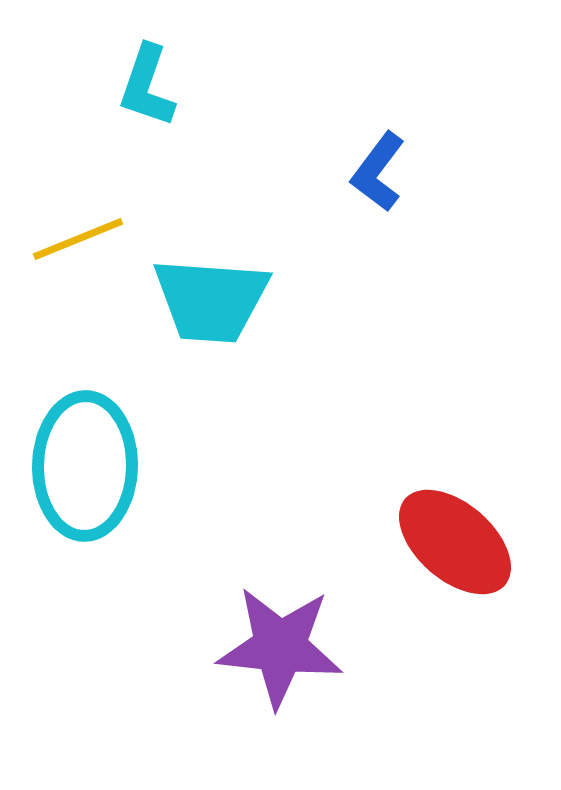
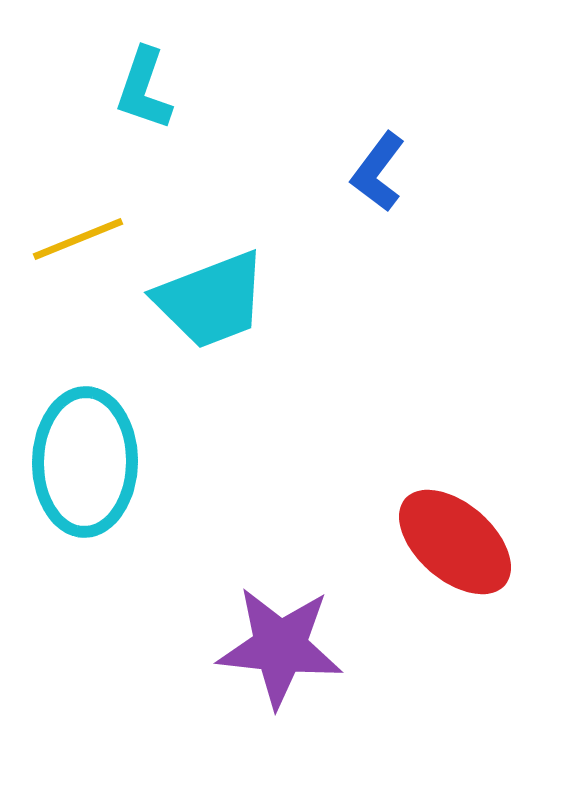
cyan L-shape: moved 3 px left, 3 px down
cyan trapezoid: rotated 25 degrees counterclockwise
cyan ellipse: moved 4 px up
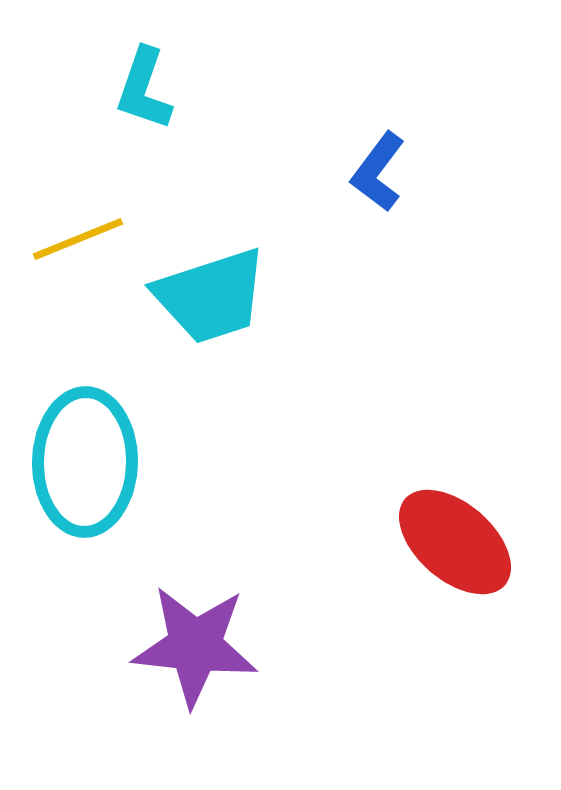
cyan trapezoid: moved 4 px up; rotated 3 degrees clockwise
purple star: moved 85 px left, 1 px up
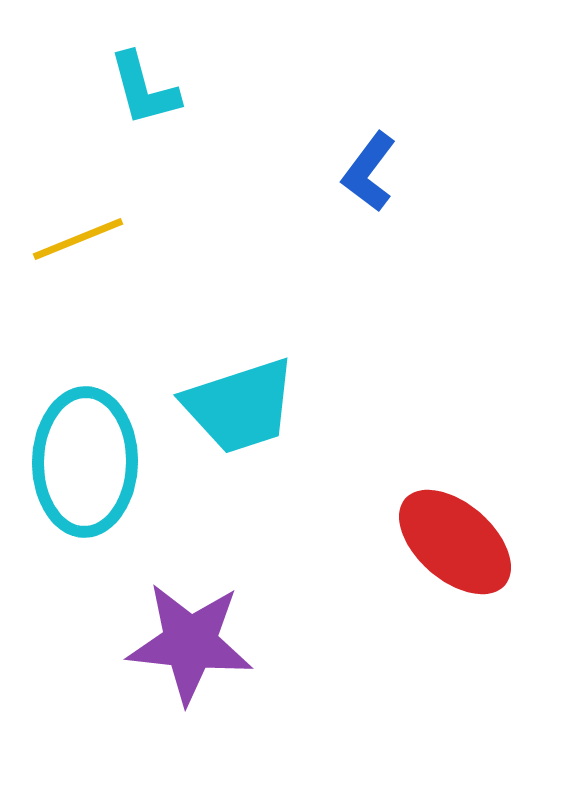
cyan L-shape: rotated 34 degrees counterclockwise
blue L-shape: moved 9 px left
cyan trapezoid: moved 29 px right, 110 px down
purple star: moved 5 px left, 3 px up
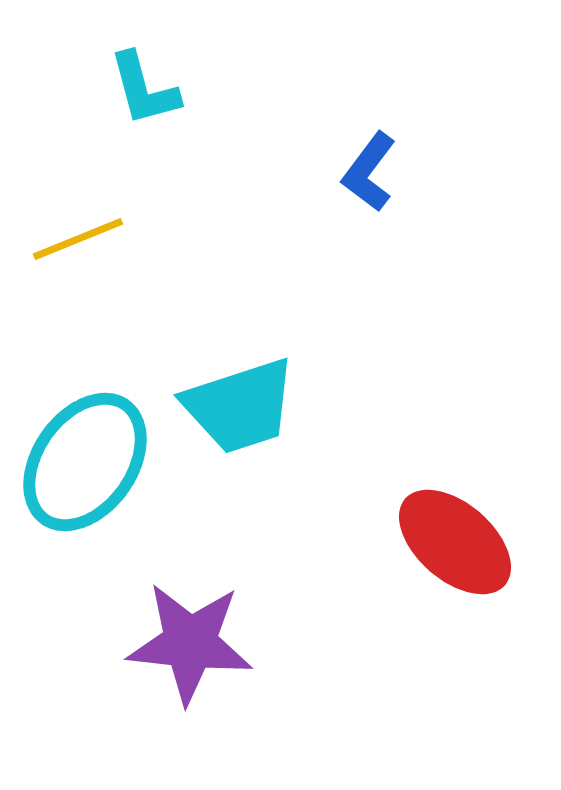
cyan ellipse: rotated 34 degrees clockwise
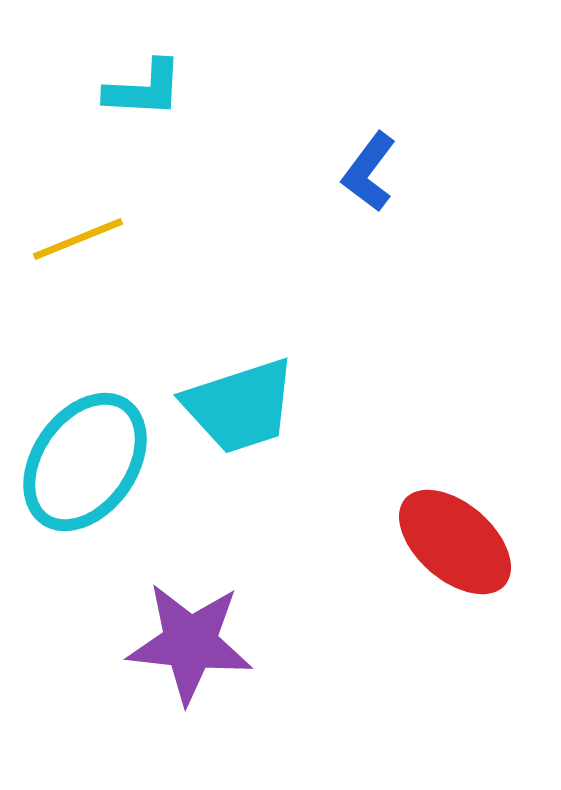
cyan L-shape: rotated 72 degrees counterclockwise
